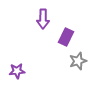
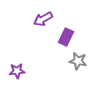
purple arrow: rotated 60 degrees clockwise
gray star: rotated 30 degrees clockwise
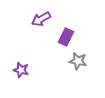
purple arrow: moved 2 px left
purple star: moved 4 px right, 1 px up; rotated 21 degrees clockwise
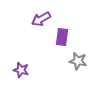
purple rectangle: moved 4 px left; rotated 18 degrees counterclockwise
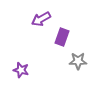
purple rectangle: rotated 12 degrees clockwise
gray star: rotated 12 degrees counterclockwise
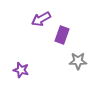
purple rectangle: moved 2 px up
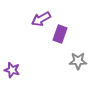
purple rectangle: moved 2 px left, 1 px up
purple star: moved 9 px left
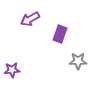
purple arrow: moved 11 px left
purple star: rotated 21 degrees counterclockwise
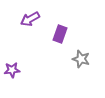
gray star: moved 3 px right, 2 px up; rotated 18 degrees clockwise
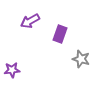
purple arrow: moved 2 px down
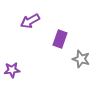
purple rectangle: moved 5 px down
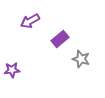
purple rectangle: rotated 30 degrees clockwise
